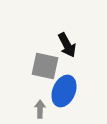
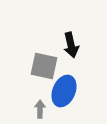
black arrow: moved 4 px right; rotated 15 degrees clockwise
gray square: moved 1 px left
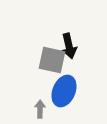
black arrow: moved 2 px left, 1 px down
gray square: moved 8 px right, 6 px up
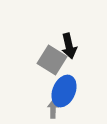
gray square: rotated 20 degrees clockwise
gray arrow: moved 13 px right
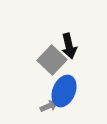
gray square: rotated 12 degrees clockwise
gray arrow: moved 4 px left, 3 px up; rotated 66 degrees clockwise
